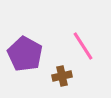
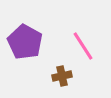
purple pentagon: moved 12 px up
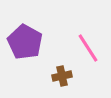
pink line: moved 5 px right, 2 px down
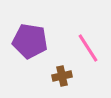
purple pentagon: moved 5 px right, 1 px up; rotated 20 degrees counterclockwise
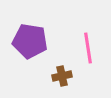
pink line: rotated 24 degrees clockwise
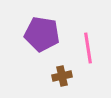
purple pentagon: moved 12 px right, 7 px up
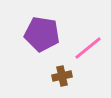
pink line: rotated 60 degrees clockwise
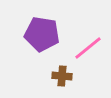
brown cross: rotated 18 degrees clockwise
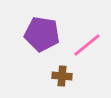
pink line: moved 1 px left, 3 px up
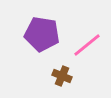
brown cross: rotated 18 degrees clockwise
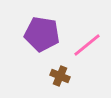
brown cross: moved 2 px left
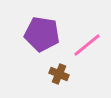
brown cross: moved 1 px left, 2 px up
